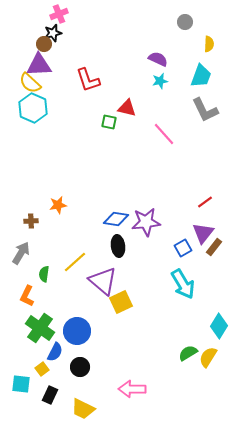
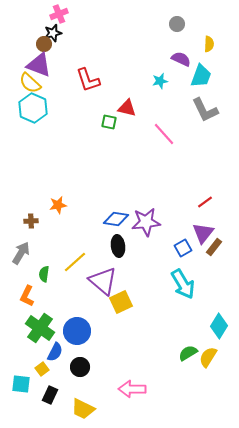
gray circle at (185, 22): moved 8 px left, 2 px down
purple semicircle at (158, 59): moved 23 px right
purple triangle at (39, 65): rotated 24 degrees clockwise
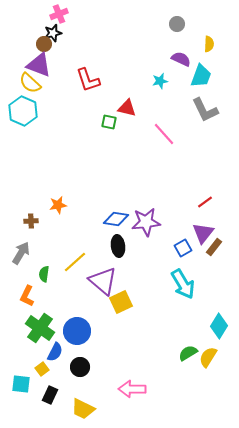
cyan hexagon at (33, 108): moved 10 px left, 3 px down
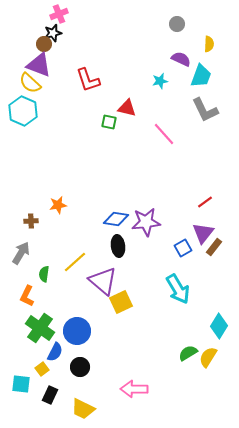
cyan arrow at (183, 284): moved 5 px left, 5 px down
pink arrow at (132, 389): moved 2 px right
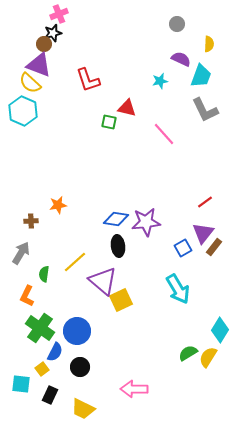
yellow square at (121, 302): moved 2 px up
cyan diamond at (219, 326): moved 1 px right, 4 px down
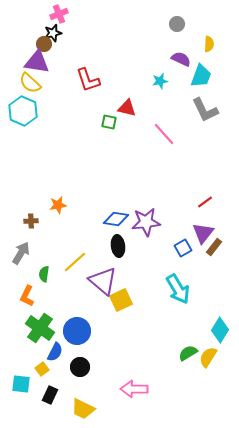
purple triangle at (39, 65): moved 2 px left, 3 px up; rotated 12 degrees counterclockwise
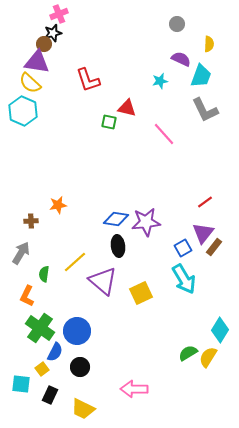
cyan arrow at (178, 289): moved 6 px right, 10 px up
yellow square at (121, 300): moved 20 px right, 7 px up
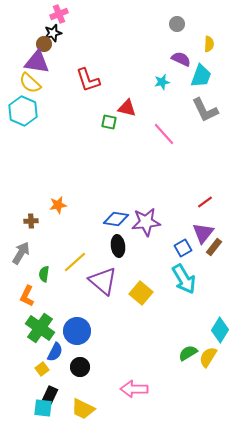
cyan star at (160, 81): moved 2 px right, 1 px down
yellow square at (141, 293): rotated 25 degrees counterclockwise
cyan square at (21, 384): moved 22 px right, 24 px down
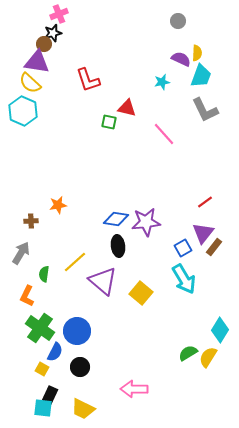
gray circle at (177, 24): moved 1 px right, 3 px up
yellow semicircle at (209, 44): moved 12 px left, 9 px down
yellow square at (42, 369): rotated 24 degrees counterclockwise
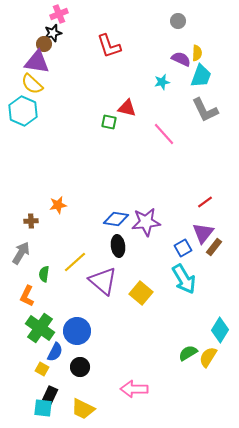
red L-shape at (88, 80): moved 21 px right, 34 px up
yellow semicircle at (30, 83): moved 2 px right, 1 px down
